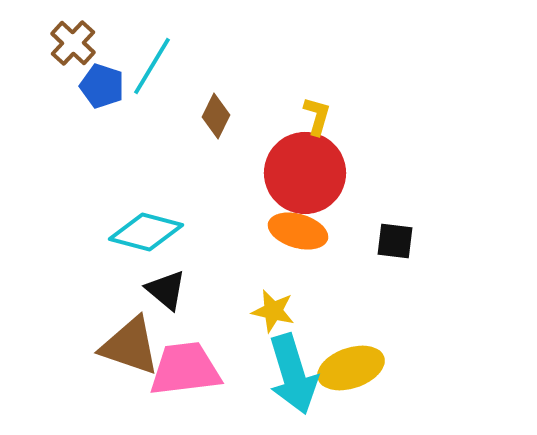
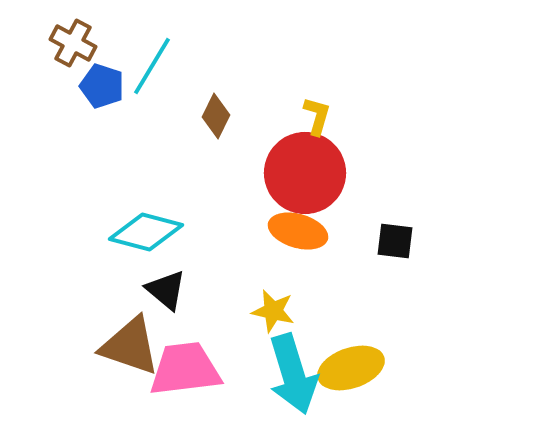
brown cross: rotated 15 degrees counterclockwise
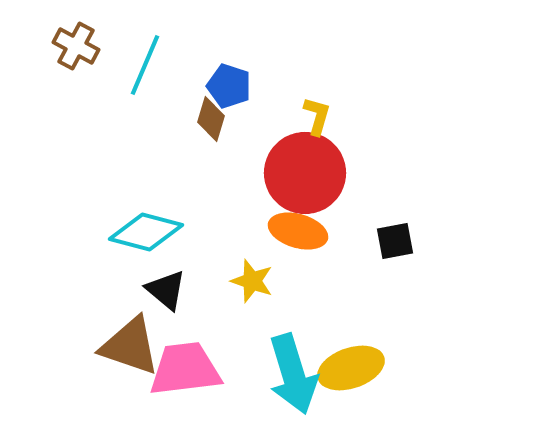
brown cross: moved 3 px right, 3 px down
cyan line: moved 7 px left, 1 px up; rotated 8 degrees counterclockwise
blue pentagon: moved 127 px right
brown diamond: moved 5 px left, 3 px down; rotated 9 degrees counterclockwise
black square: rotated 18 degrees counterclockwise
yellow star: moved 21 px left, 30 px up; rotated 6 degrees clockwise
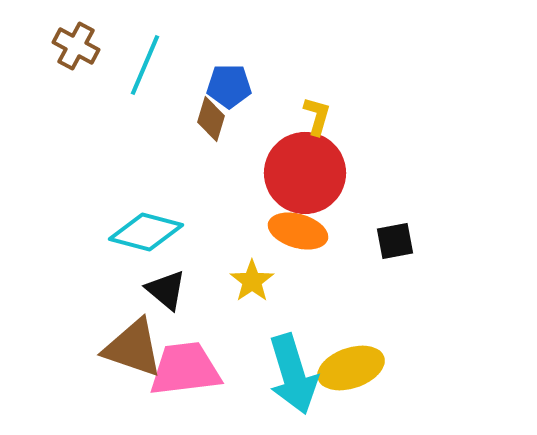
blue pentagon: rotated 18 degrees counterclockwise
yellow star: rotated 18 degrees clockwise
brown triangle: moved 3 px right, 2 px down
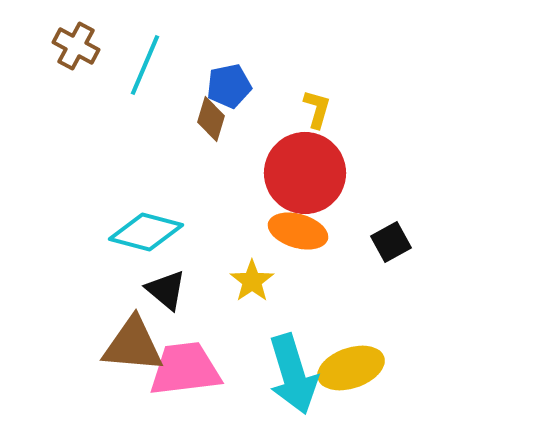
blue pentagon: rotated 12 degrees counterclockwise
yellow L-shape: moved 7 px up
black square: moved 4 px left, 1 px down; rotated 18 degrees counterclockwise
brown triangle: moved 3 px up; rotated 14 degrees counterclockwise
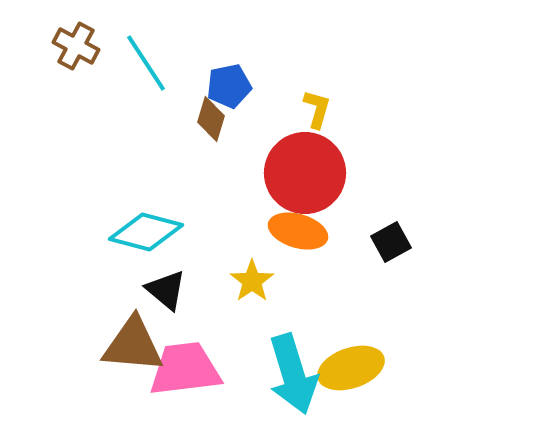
cyan line: moved 1 px right, 2 px up; rotated 56 degrees counterclockwise
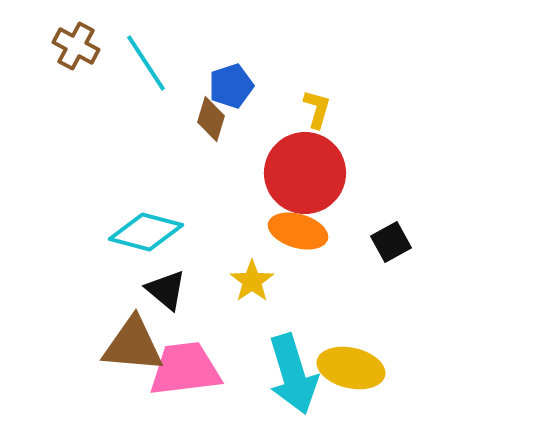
blue pentagon: moved 2 px right; rotated 6 degrees counterclockwise
yellow ellipse: rotated 32 degrees clockwise
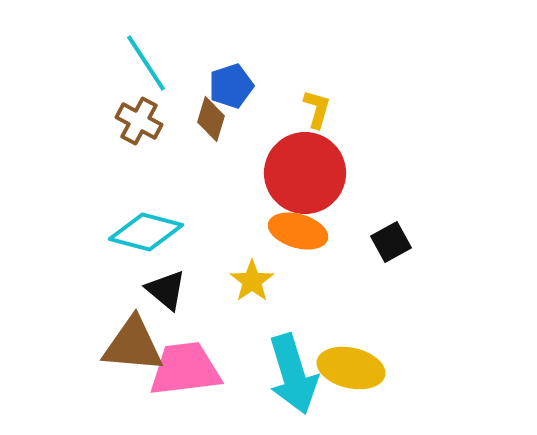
brown cross: moved 63 px right, 75 px down
